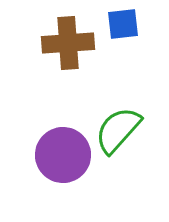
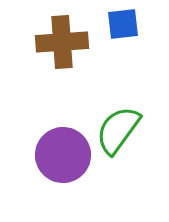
brown cross: moved 6 px left, 1 px up
green semicircle: rotated 6 degrees counterclockwise
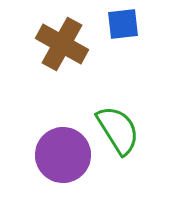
brown cross: moved 2 px down; rotated 33 degrees clockwise
green semicircle: rotated 112 degrees clockwise
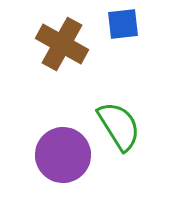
green semicircle: moved 1 px right, 4 px up
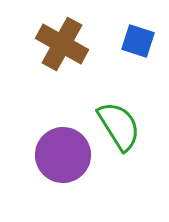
blue square: moved 15 px right, 17 px down; rotated 24 degrees clockwise
